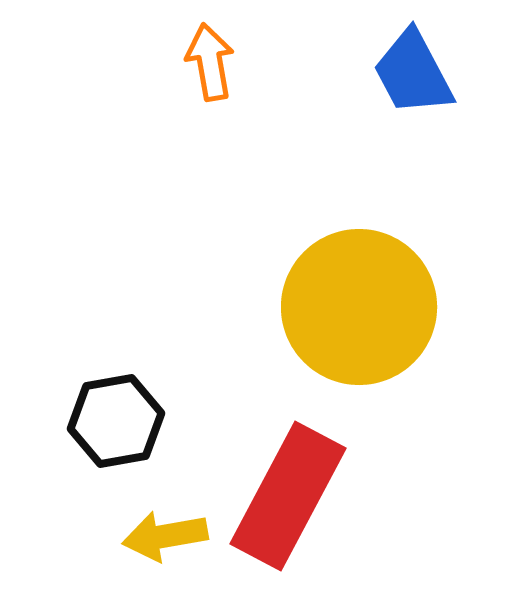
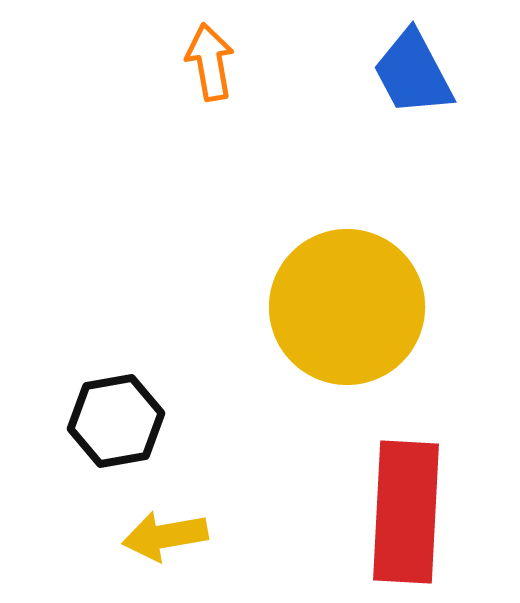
yellow circle: moved 12 px left
red rectangle: moved 118 px right, 16 px down; rotated 25 degrees counterclockwise
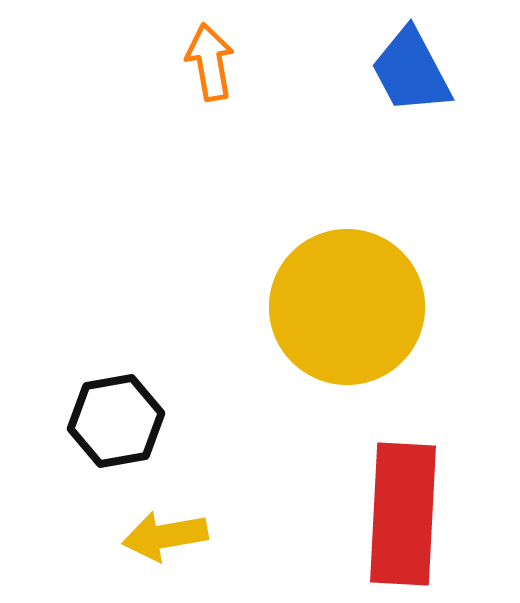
blue trapezoid: moved 2 px left, 2 px up
red rectangle: moved 3 px left, 2 px down
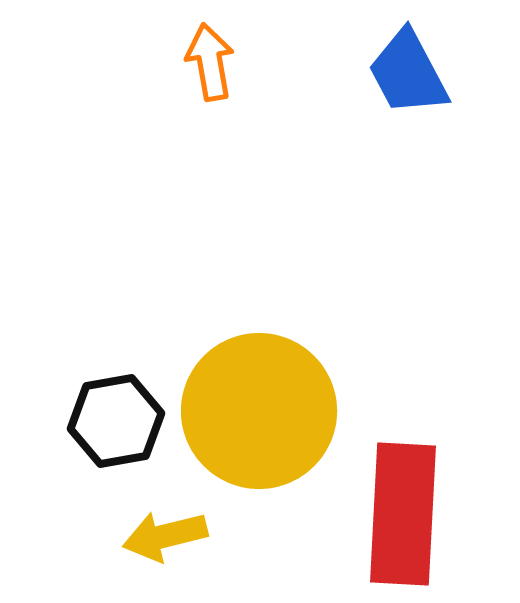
blue trapezoid: moved 3 px left, 2 px down
yellow circle: moved 88 px left, 104 px down
yellow arrow: rotated 4 degrees counterclockwise
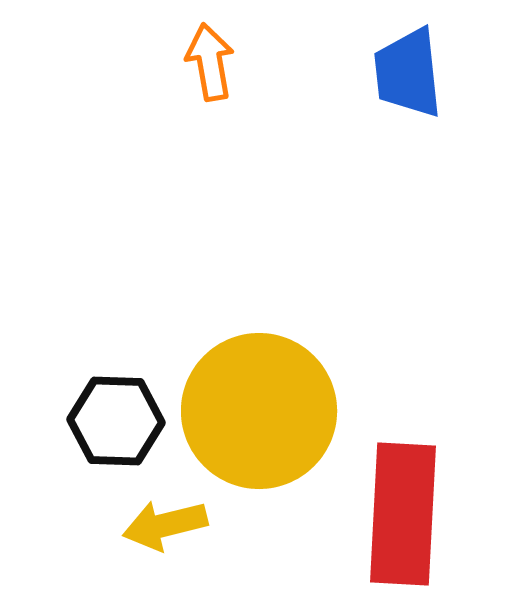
blue trapezoid: rotated 22 degrees clockwise
black hexagon: rotated 12 degrees clockwise
yellow arrow: moved 11 px up
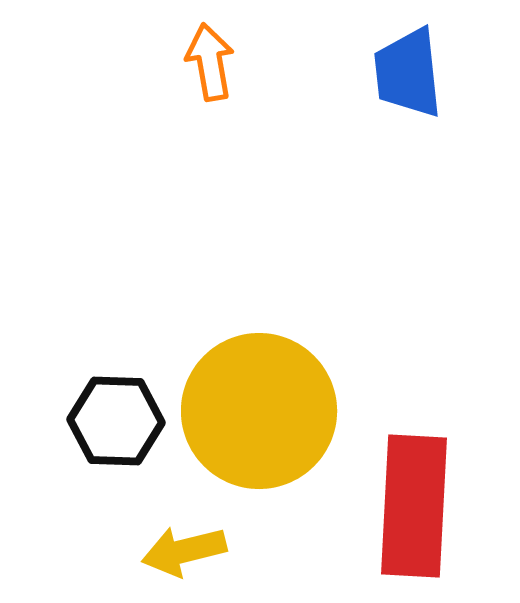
red rectangle: moved 11 px right, 8 px up
yellow arrow: moved 19 px right, 26 px down
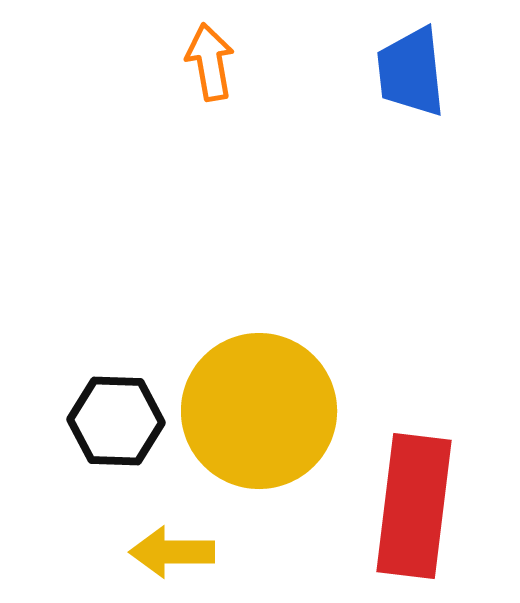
blue trapezoid: moved 3 px right, 1 px up
red rectangle: rotated 4 degrees clockwise
yellow arrow: moved 12 px left, 1 px down; rotated 14 degrees clockwise
